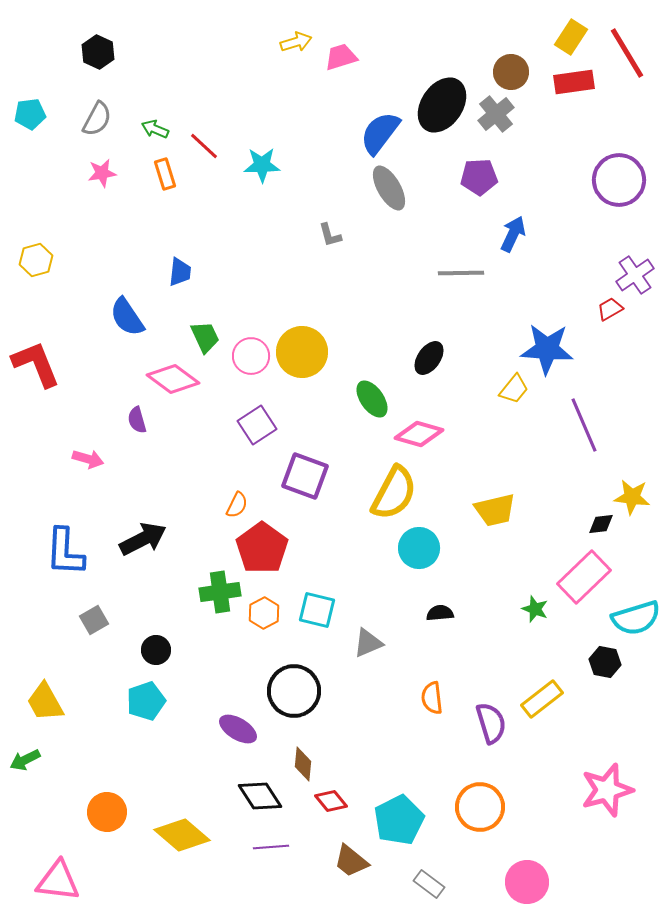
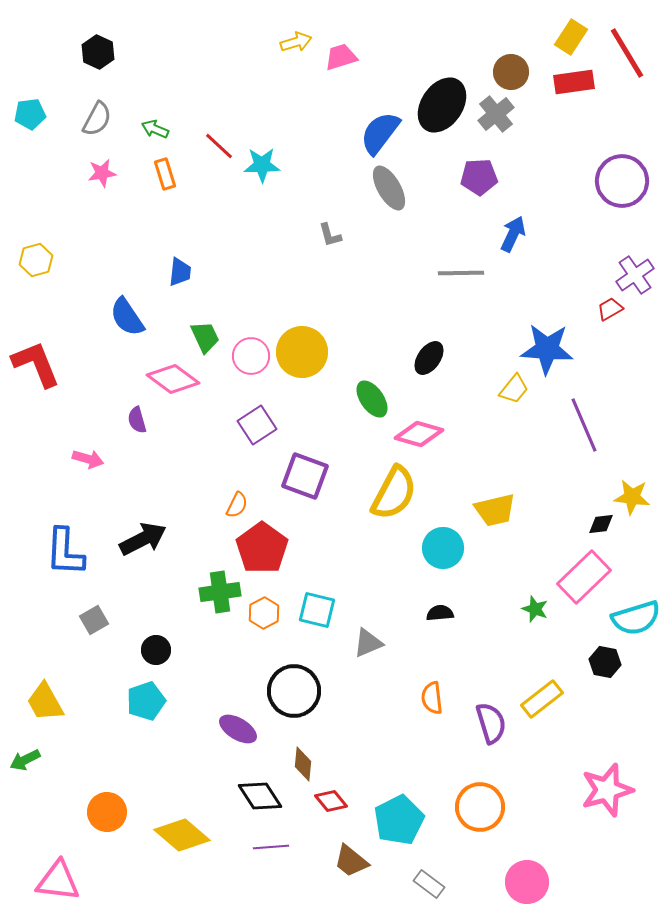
red line at (204, 146): moved 15 px right
purple circle at (619, 180): moved 3 px right, 1 px down
cyan circle at (419, 548): moved 24 px right
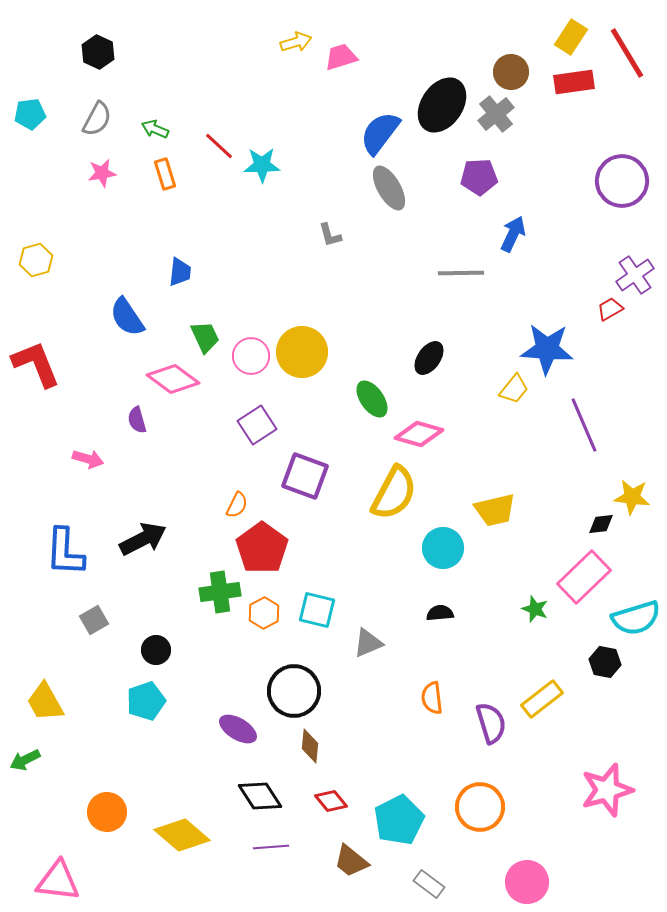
brown diamond at (303, 764): moved 7 px right, 18 px up
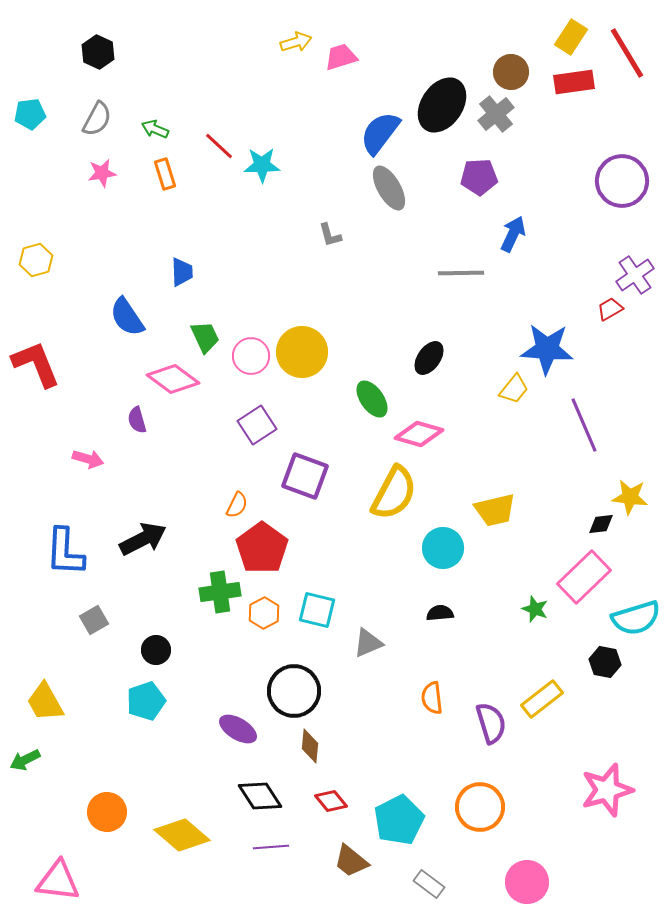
blue trapezoid at (180, 272): moved 2 px right; rotated 8 degrees counterclockwise
yellow star at (632, 497): moved 2 px left
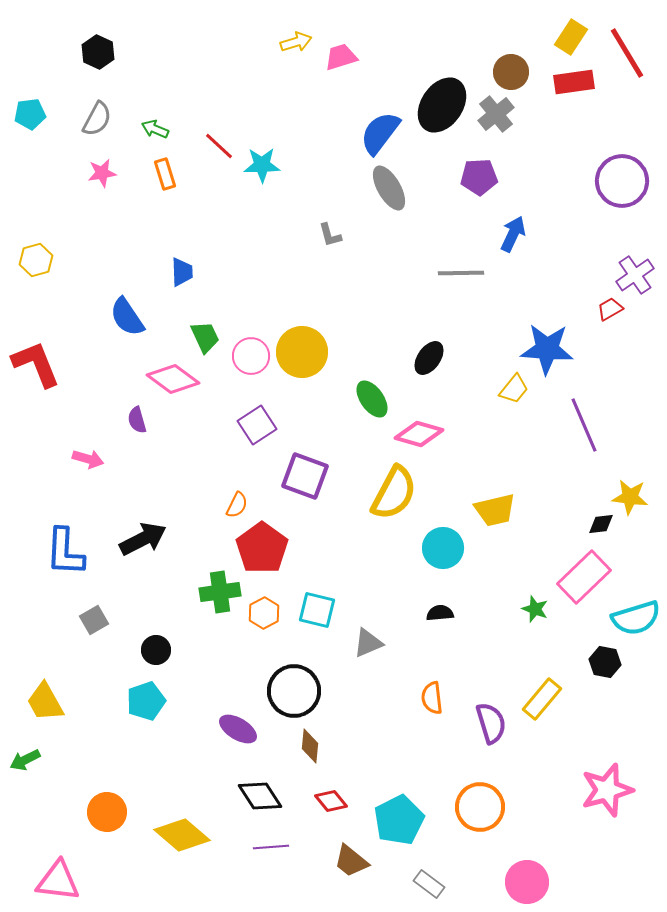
yellow rectangle at (542, 699): rotated 12 degrees counterclockwise
